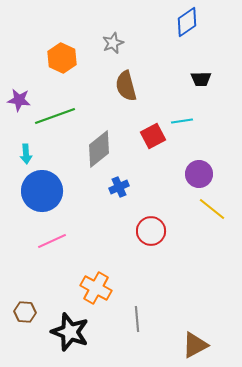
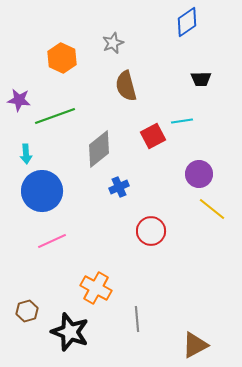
brown hexagon: moved 2 px right, 1 px up; rotated 20 degrees counterclockwise
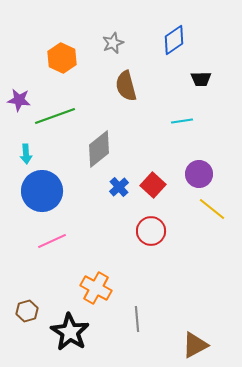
blue diamond: moved 13 px left, 18 px down
red square: moved 49 px down; rotated 20 degrees counterclockwise
blue cross: rotated 18 degrees counterclockwise
black star: rotated 12 degrees clockwise
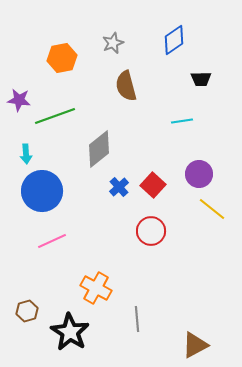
orange hexagon: rotated 24 degrees clockwise
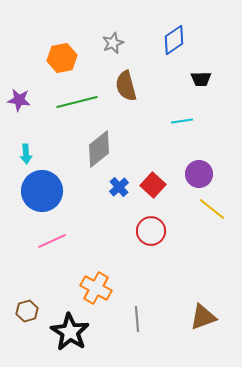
green line: moved 22 px right, 14 px up; rotated 6 degrees clockwise
brown triangle: moved 8 px right, 28 px up; rotated 8 degrees clockwise
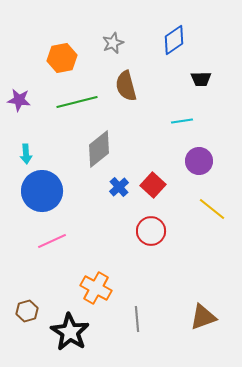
purple circle: moved 13 px up
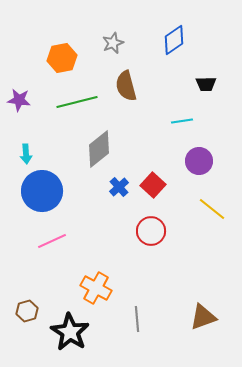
black trapezoid: moved 5 px right, 5 px down
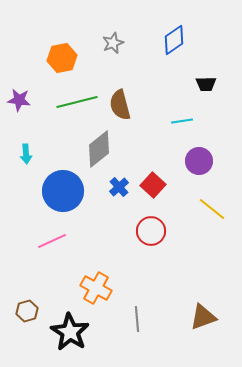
brown semicircle: moved 6 px left, 19 px down
blue circle: moved 21 px right
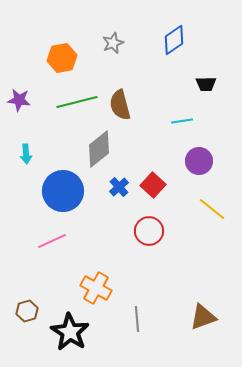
red circle: moved 2 px left
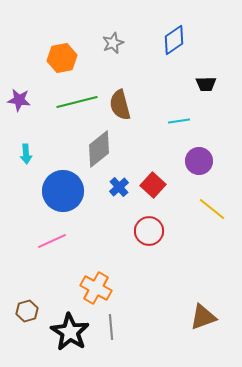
cyan line: moved 3 px left
gray line: moved 26 px left, 8 px down
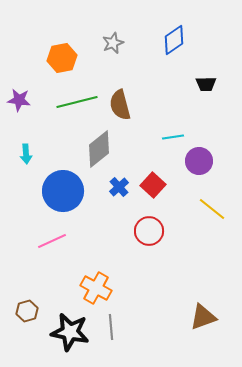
cyan line: moved 6 px left, 16 px down
black star: rotated 21 degrees counterclockwise
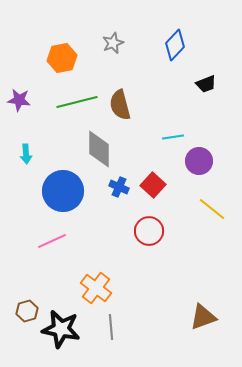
blue diamond: moved 1 px right, 5 px down; rotated 12 degrees counterclockwise
black trapezoid: rotated 20 degrees counterclockwise
gray diamond: rotated 51 degrees counterclockwise
blue cross: rotated 24 degrees counterclockwise
orange cross: rotated 8 degrees clockwise
black star: moved 9 px left, 3 px up
